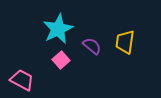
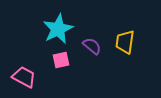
pink square: rotated 30 degrees clockwise
pink trapezoid: moved 2 px right, 3 px up
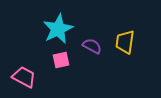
purple semicircle: rotated 12 degrees counterclockwise
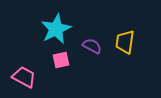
cyan star: moved 2 px left
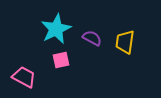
purple semicircle: moved 8 px up
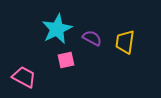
cyan star: moved 1 px right
pink square: moved 5 px right
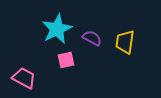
pink trapezoid: moved 1 px down
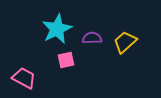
purple semicircle: rotated 30 degrees counterclockwise
yellow trapezoid: rotated 40 degrees clockwise
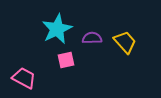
yellow trapezoid: rotated 90 degrees clockwise
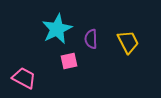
purple semicircle: moved 1 px left, 1 px down; rotated 90 degrees counterclockwise
yellow trapezoid: moved 3 px right; rotated 15 degrees clockwise
pink square: moved 3 px right, 1 px down
